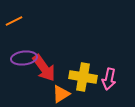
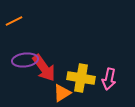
purple ellipse: moved 1 px right, 2 px down
yellow cross: moved 2 px left, 1 px down
orange triangle: moved 1 px right, 1 px up
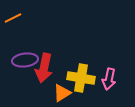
orange line: moved 1 px left, 3 px up
red arrow: rotated 48 degrees clockwise
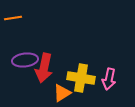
orange line: rotated 18 degrees clockwise
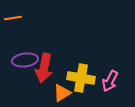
pink arrow: moved 1 px right, 2 px down; rotated 15 degrees clockwise
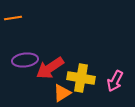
red arrow: moved 6 px right; rotated 44 degrees clockwise
pink arrow: moved 5 px right
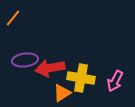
orange line: rotated 42 degrees counterclockwise
red arrow: rotated 24 degrees clockwise
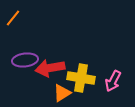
pink arrow: moved 2 px left
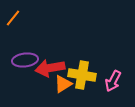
yellow cross: moved 1 px right, 3 px up
orange triangle: moved 1 px right, 9 px up
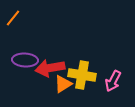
purple ellipse: rotated 10 degrees clockwise
